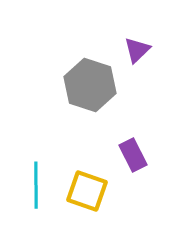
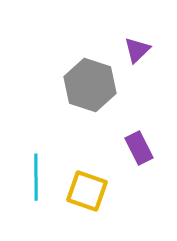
purple rectangle: moved 6 px right, 7 px up
cyan line: moved 8 px up
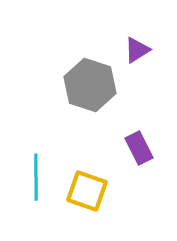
purple triangle: rotated 12 degrees clockwise
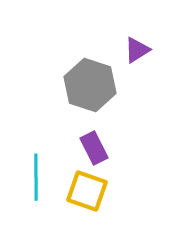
purple rectangle: moved 45 px left
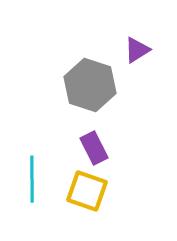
cyan line: moved 4 px left, 2 px down
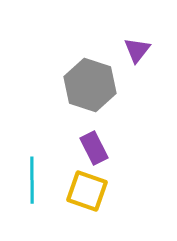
purple triangle: rotated 20 degrees counterclockwise
cyan line: moved 1 px down
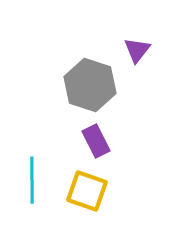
purple rectangle: moved 2 px right, 7 px up
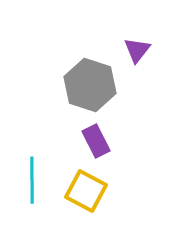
yellow square: moved 1 px left; rotated 9 degrees clockwise
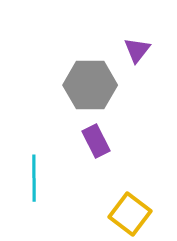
gray hexagon: rotated 18 degrees counterclockwise
cyan line: moved 2 px right, 2 px up
yellow square: moved 44 px right, 23 px down; rotated 9 degrees clockwise
